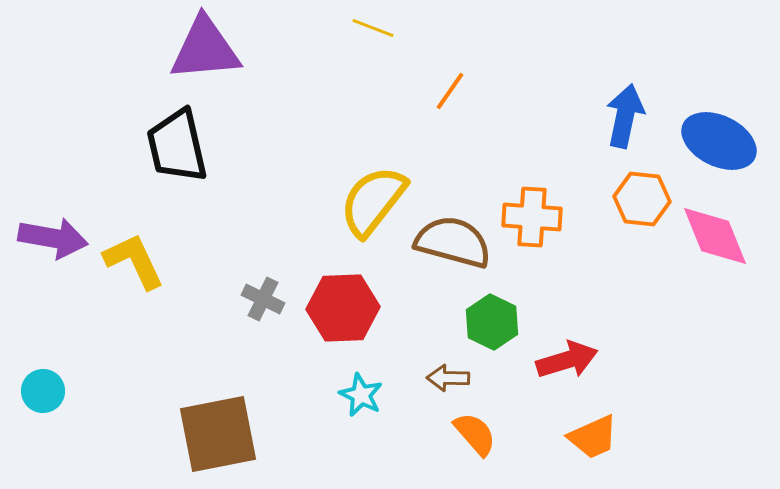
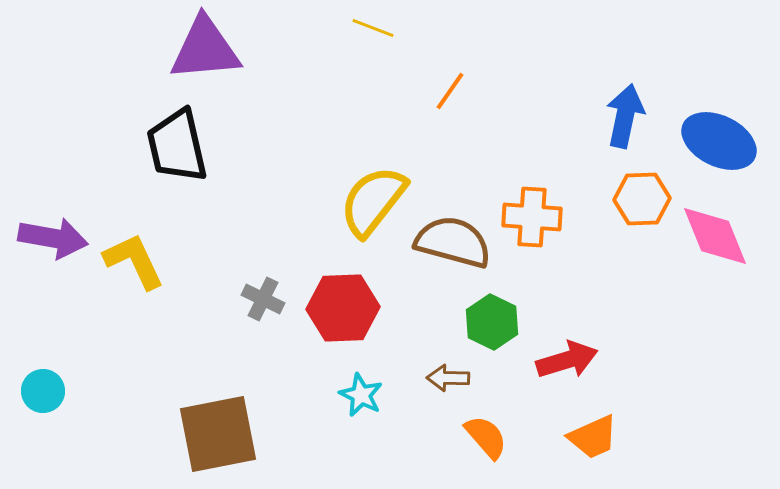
orange hexagon: rotated 8 degrees counterclockwise
orange semicircle: moved 11 px right, 3 px down
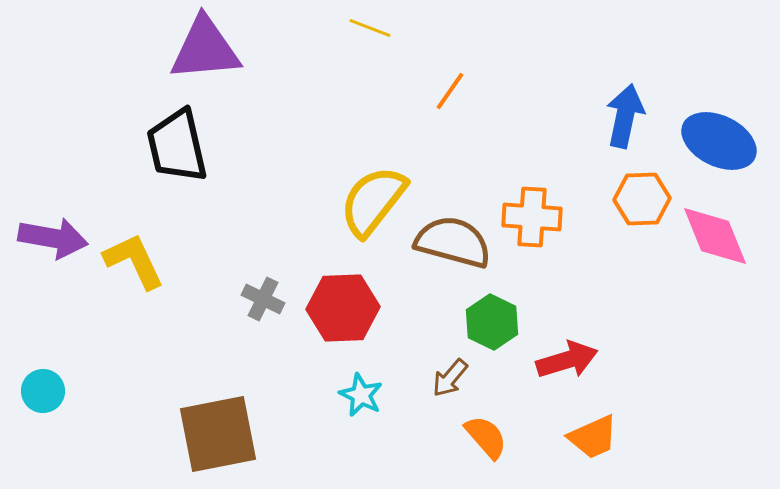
yellow line: moved 3 px left
brown arrow: moved 2 px right; rotated 51 degrees counterclockwise
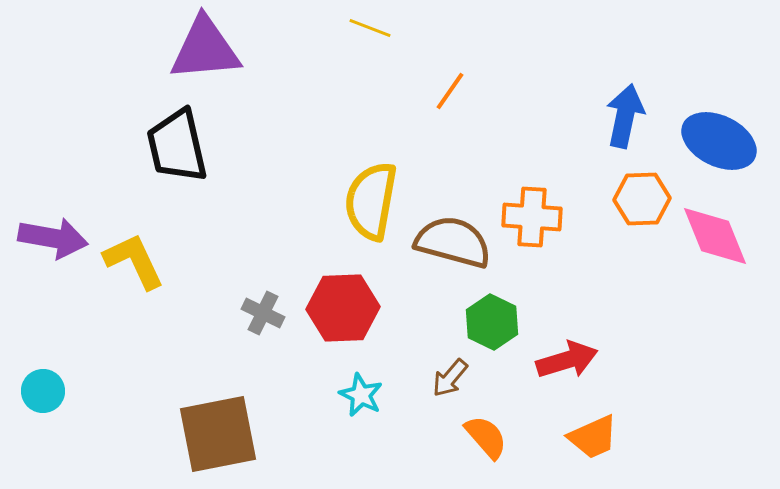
yellow semicircle: moved 2 px left; rotated 28 degrees counterclockwise
gray cross: moved 14 px down
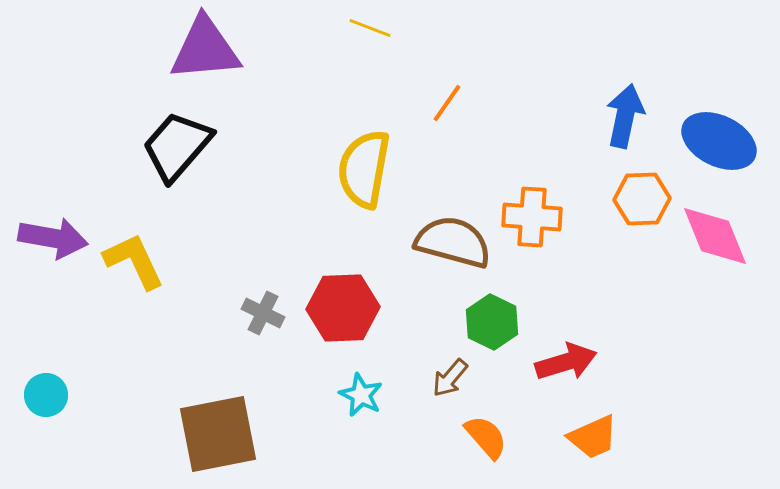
orange line: moved 3 px left, 12 px down
black trapezoid: rotated 54 degrees clockwise
yellow semicircle: moved 7 px left, 32 px up
red arrow: moved 1 px left, 2 px down
cyan circle: moved 3 px right, 4 px down
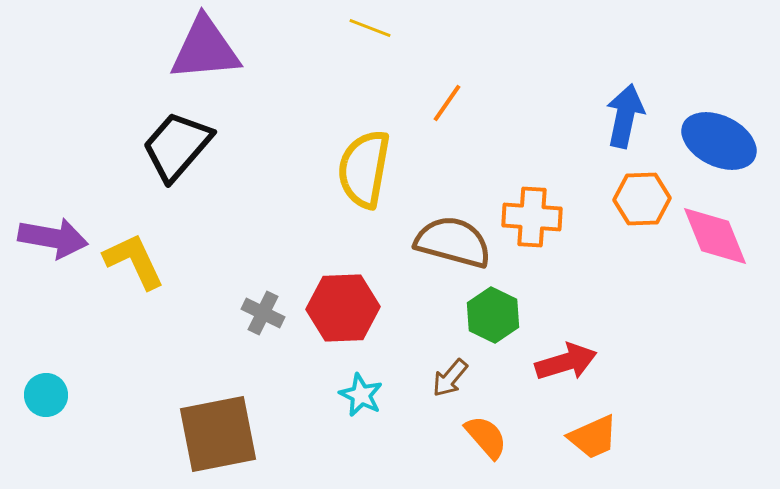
green hexagon: moved 1 px right, 7 px up
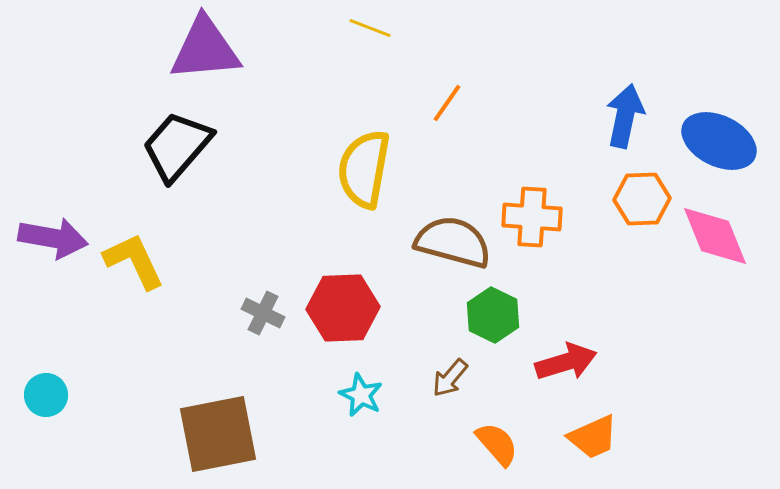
orange semicircle: moved 11 px right, 7 px down
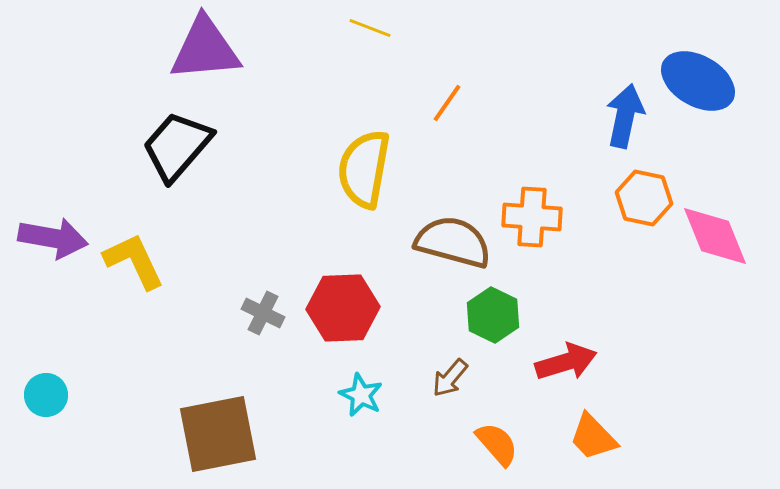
blue ellipse: moved 21 px left, 60 px up; rotated 4 degrees clockwise
orange hexagon: moved 2 px right, 1 px up; rotated 14 degrees clockwise
orange trapezoid: rotated 70 degrees clockwise
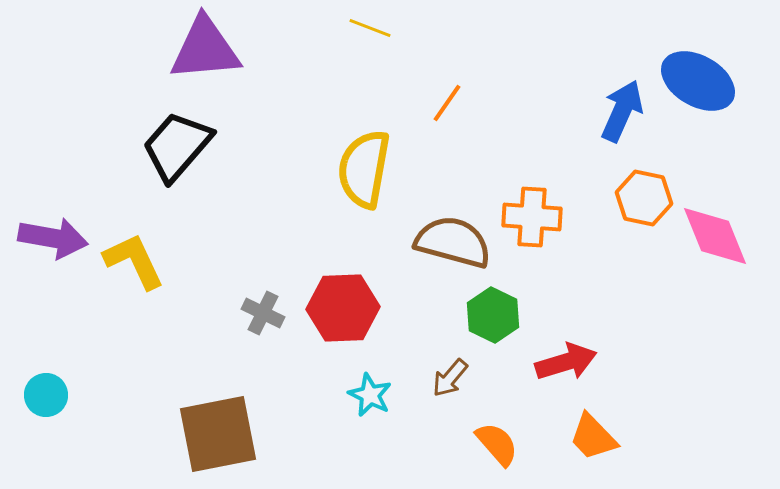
blue arrow: moved 3 px left, 5 px up; rotated 12 degrees clockwise
cyan star: moved 9 px right
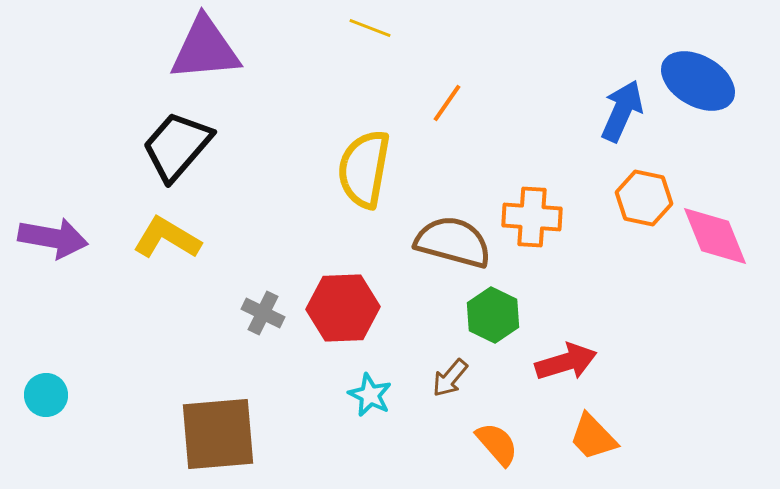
yellow L-shape: moved 33 px right, 23 px up; rotated 34 degrees counterclockwise
brown square: rotated 6 degrees clockwise
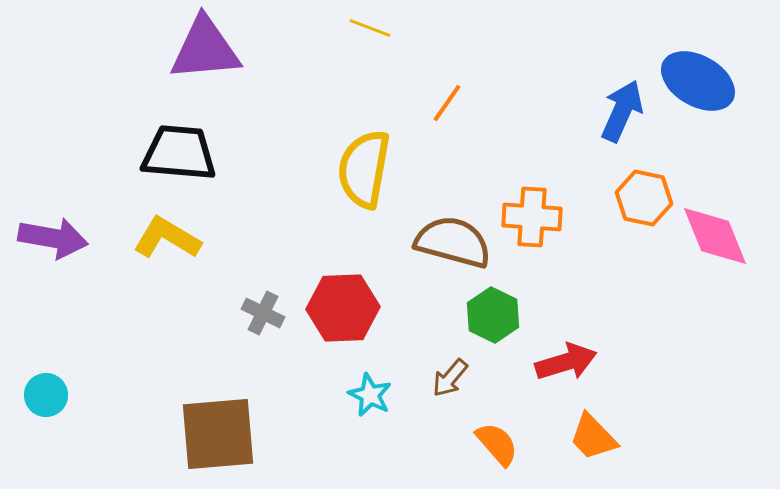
black trapezoid: moved 2 px right, 7 px down; rotated 54 degrees clockwise
